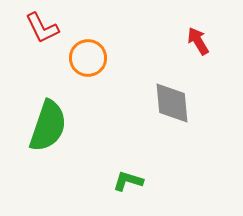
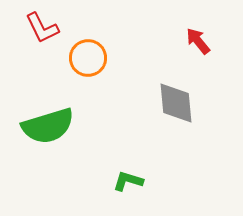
red arrow: rotated 8 degrees counterclockwise
gray diamond: moved 4 px right
green semicircle: rotated 54 degrees clockwise
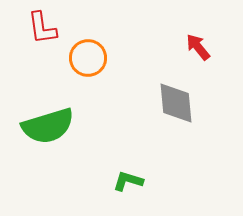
red L-shape: rotated 18 degrees clockwise
red arrow: moved 6 px down
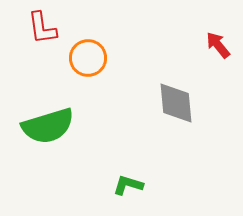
red arrow: moved 20 px right, 2 px up
green L-shape: moved 4 px down
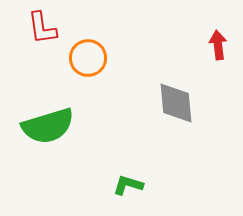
red arrow: rotated 32 degrees clockwise
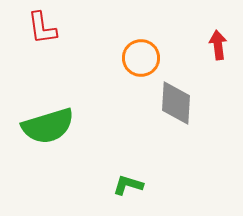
orange circle: moved 53 px right
gray diamond: rotated 9 degrees clockwise
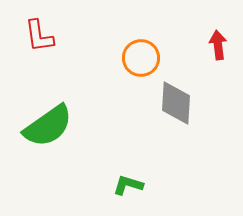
red L-shape: moved 3 px left, 8 px down
green semicircle: rotated 18 degrees counterclockwise
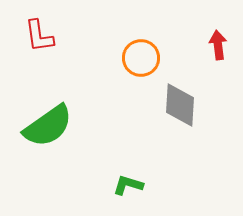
gray diamond: moved 4 px right, 2 px down
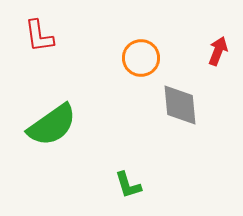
red arrow: moved 6 px down; rotated 28 degrees clockwise
gray diamond: rotated 9 degrees counterclockwise
green semicircle: moved 4 px right, 1 px up
green L-shape: rotated 124 degrees counterclockwise
